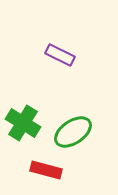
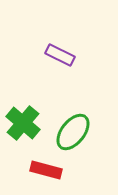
green cross: rotated 8 degrees clockwise
green ellipse: rotated 18 degrees counterclockwise
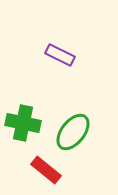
green cross: rotated 28 degrees counterclockwise
red rectangle: rotated 24 degrees clockwise
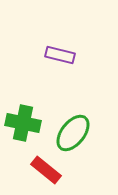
purple rectangle: rotated 12 degrees counterclockwise
green ellipse: moved 1 px down
